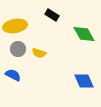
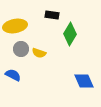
black rectangle: rotated 24 degrees counterclockwise
green diamond: moved 14 px left; rotated 60 degrees clockwise
gray circle: moved 3 px right
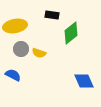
green diamond: moved 1 px right, 1 px up; rotated 20 degrees clockwise
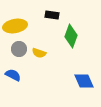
green diamond: moved 3 px down; rotated 30 degrees counterclockwise
gray circle: moved 2 px left
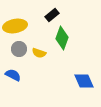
black rectangle: rotated 48 degrees counterclockwise
green diamond: moved 9 px left, 2 px down
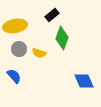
blue semicircle: moved 1 px right, 1 px down; rotated 21 degrees clockwise
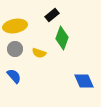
gray circle: moved 4 px left
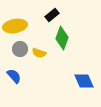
gray circle: moved 5 px right
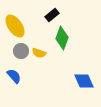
yellow ellipse: rotated 65 degrees clockwise
gray circle: moved 1 px right, 2 px down
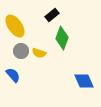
blue semicircle: moved 1 px left, 1 px up
